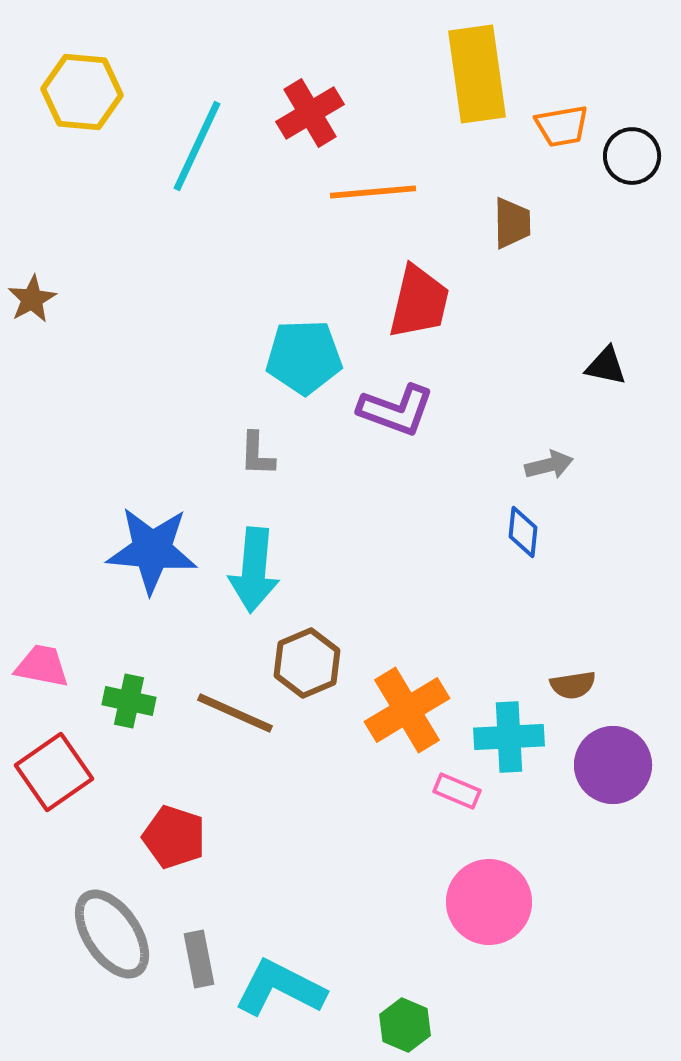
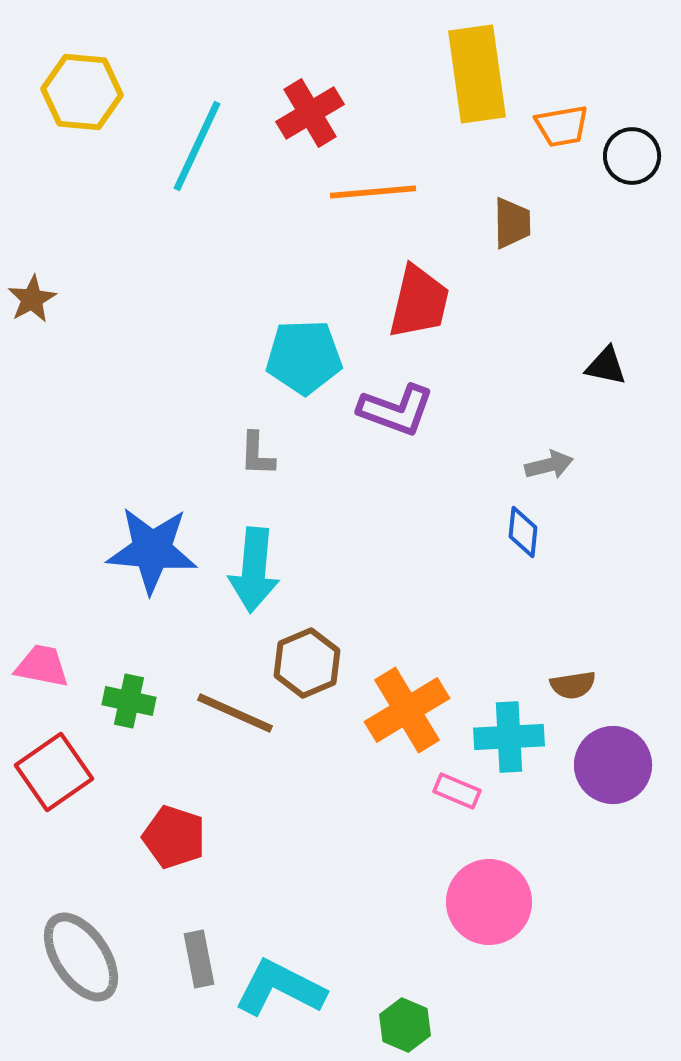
gray ellipse: moved 31 px left, 23 px down
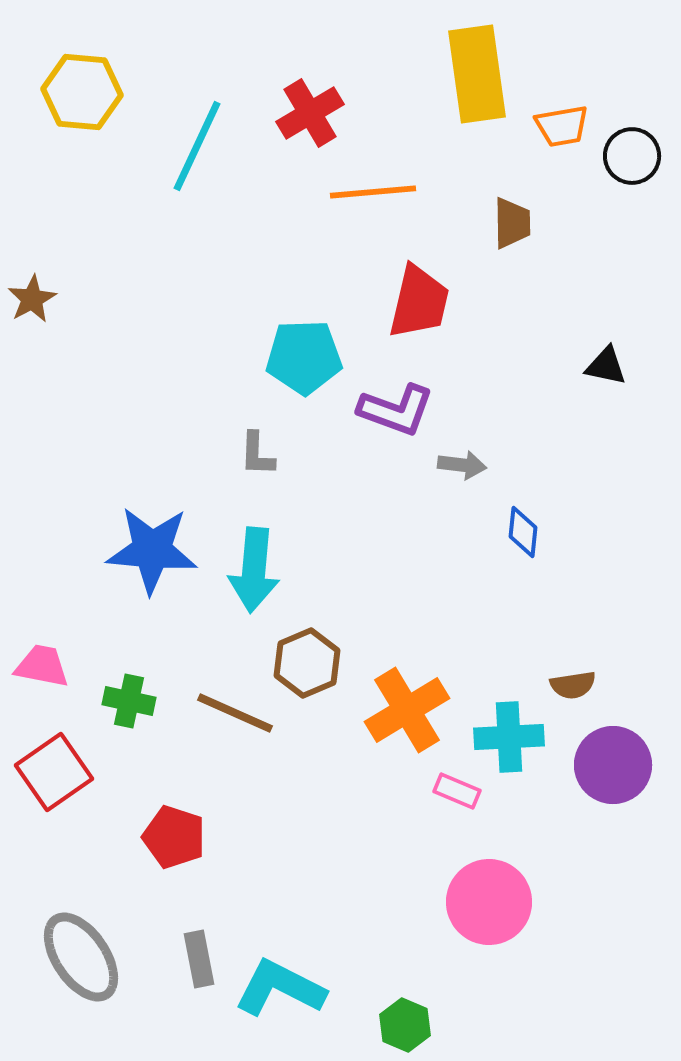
gray arrow: moved 87 px left; rotated 21 degrees clockwise
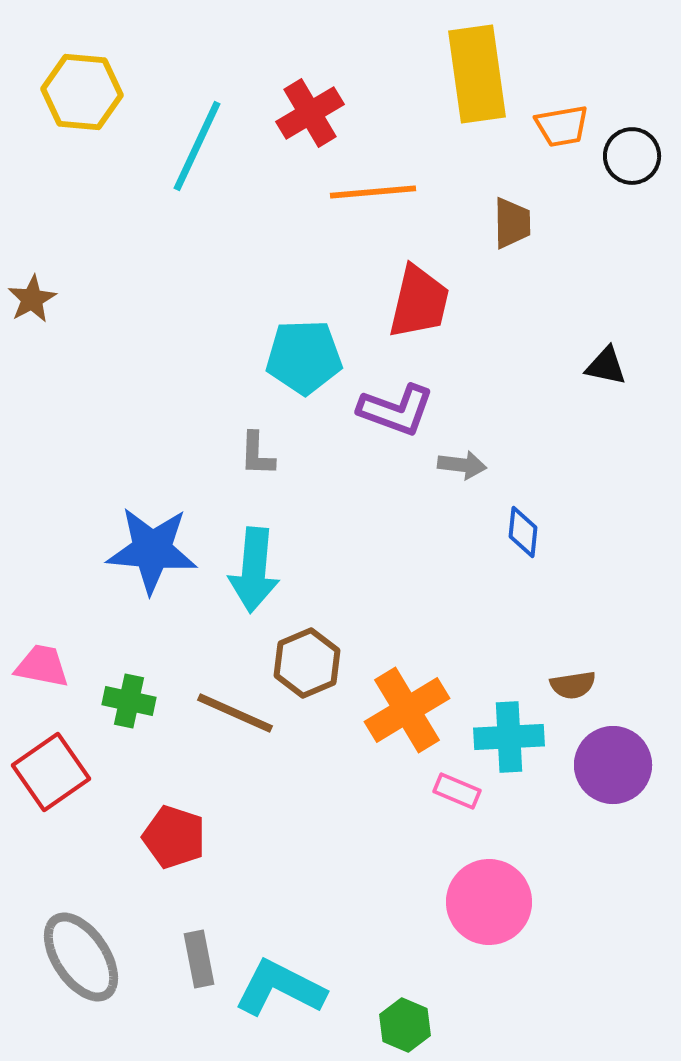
red square: moved 3 px left
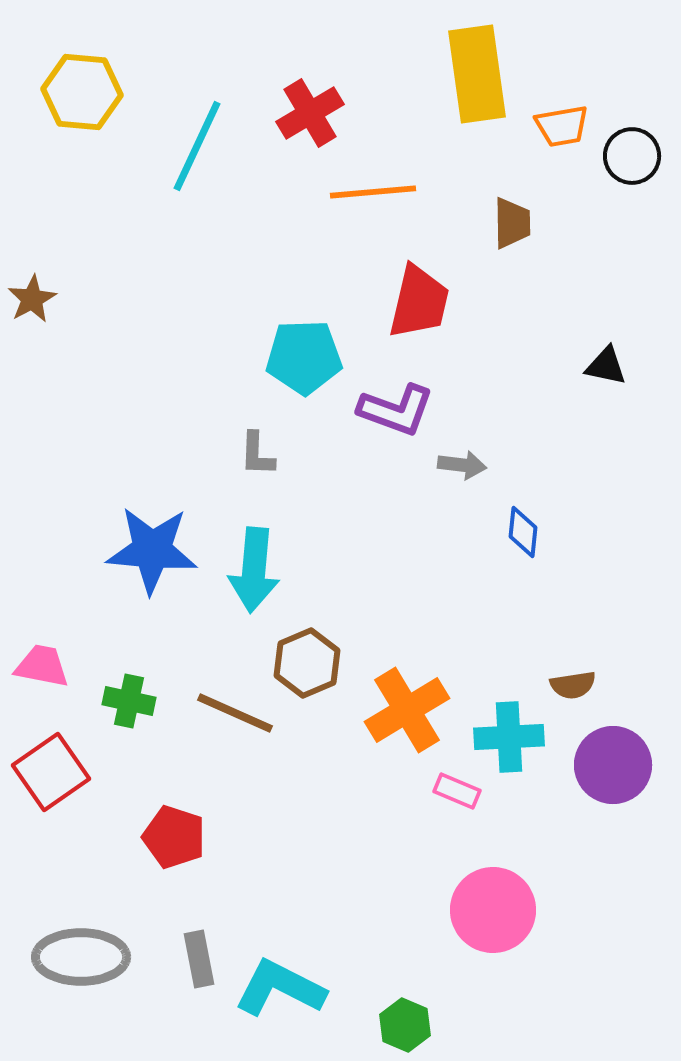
pink circle: moved 4 px right, 8 px down
gray ellipse: rotated 56 degrees counterclockwise
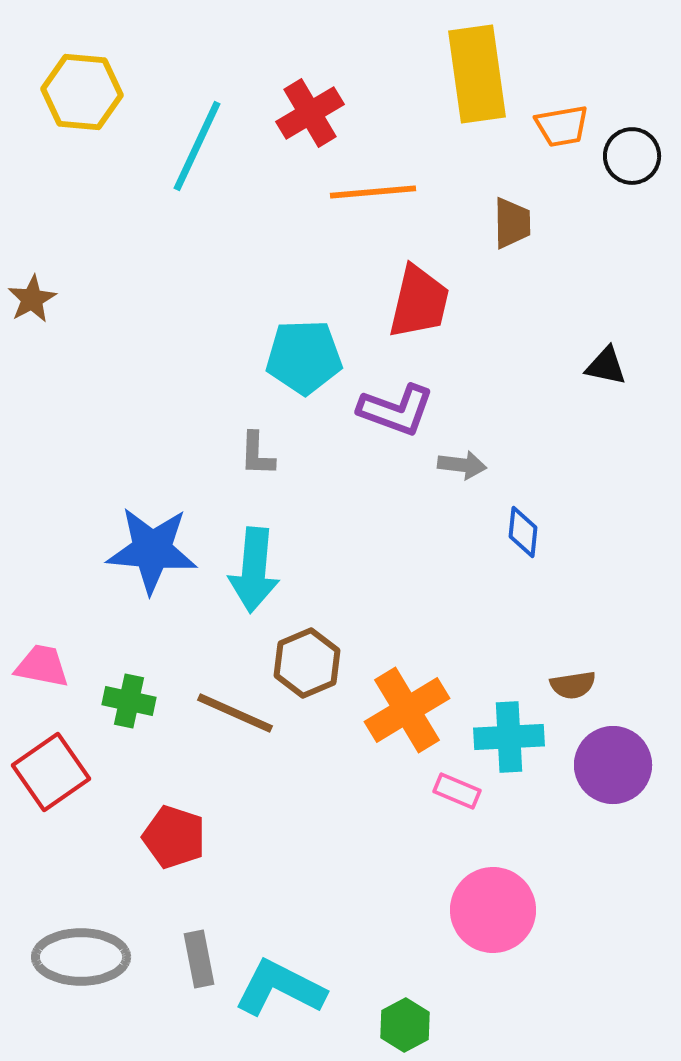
green hexagon: rotated 9 degrees clockwise
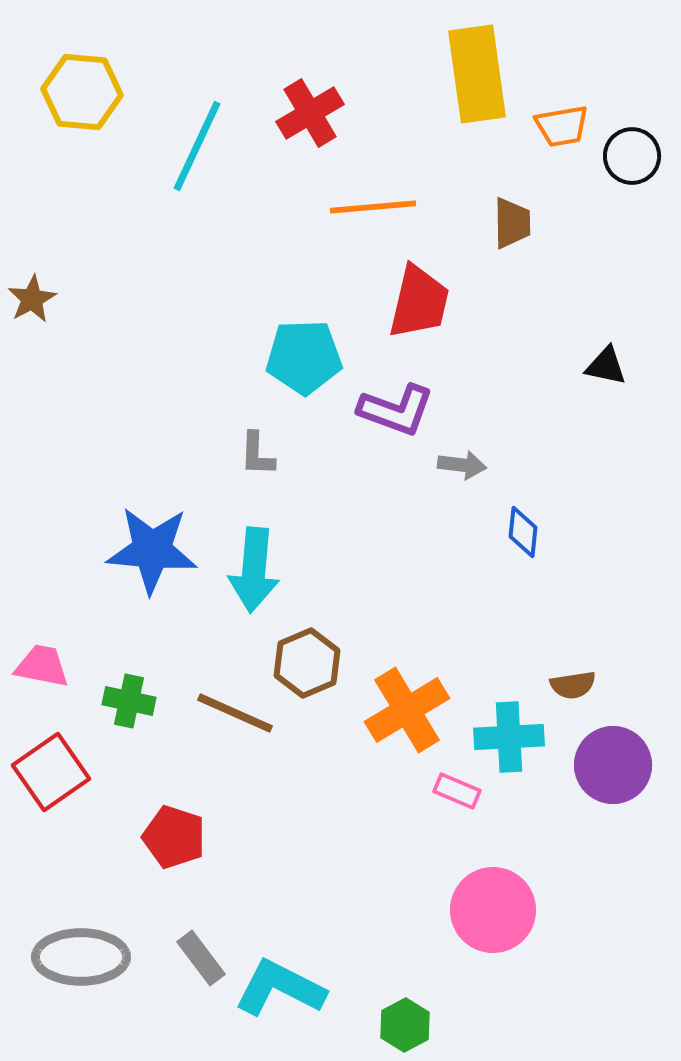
orange line: moved 15 px down
gray rectangle: moved 2 px right, 1 px up; rotated 26 degrees counterclockwise
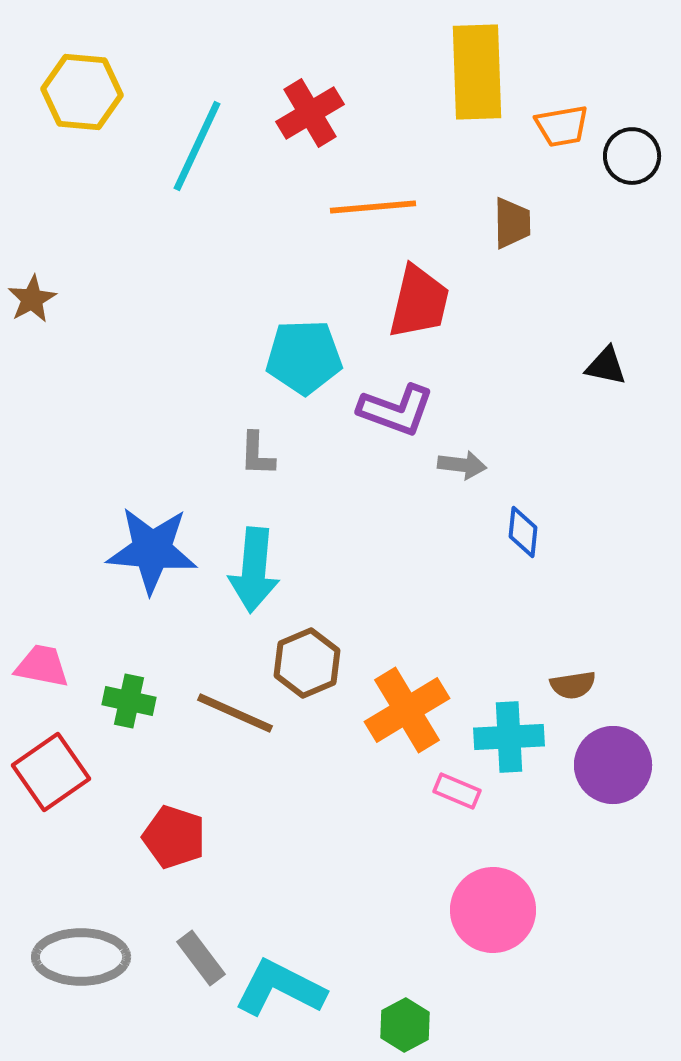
yellow rectangle: moved 2 px up; rotated 6 degrees clockwise
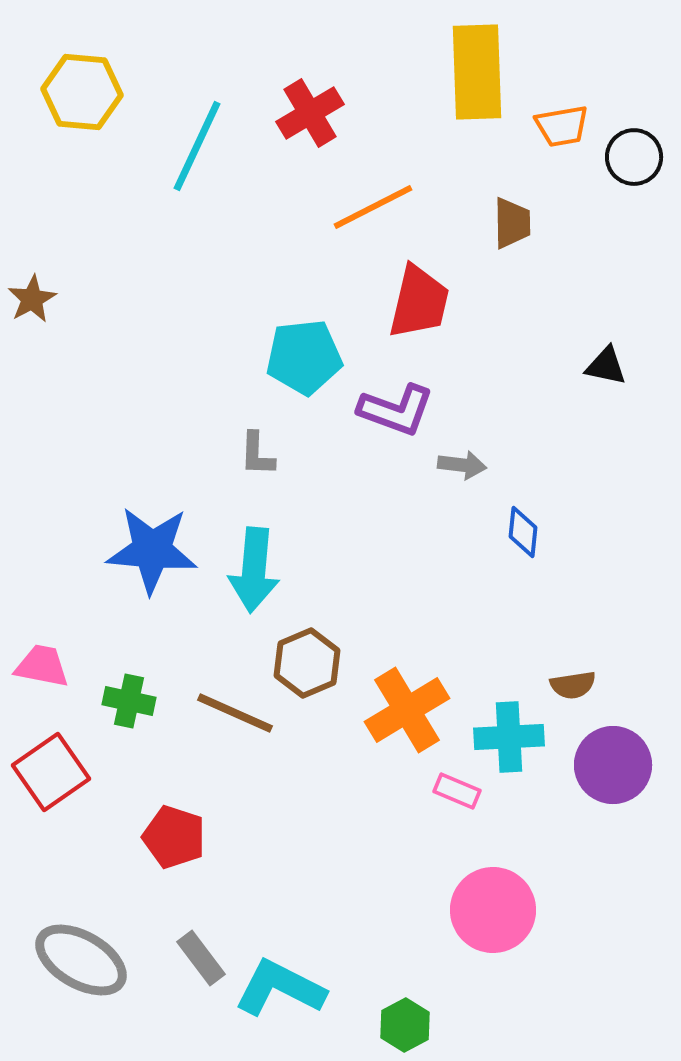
black circle: moved 2 px right, 1 px down
orange line: rotated 22 degrees counterclockwise
cyan pentagon: rotated 4 degrees counterclockwise
gray ellipse: moved 3 px down; rotated 30 degrees clockwise
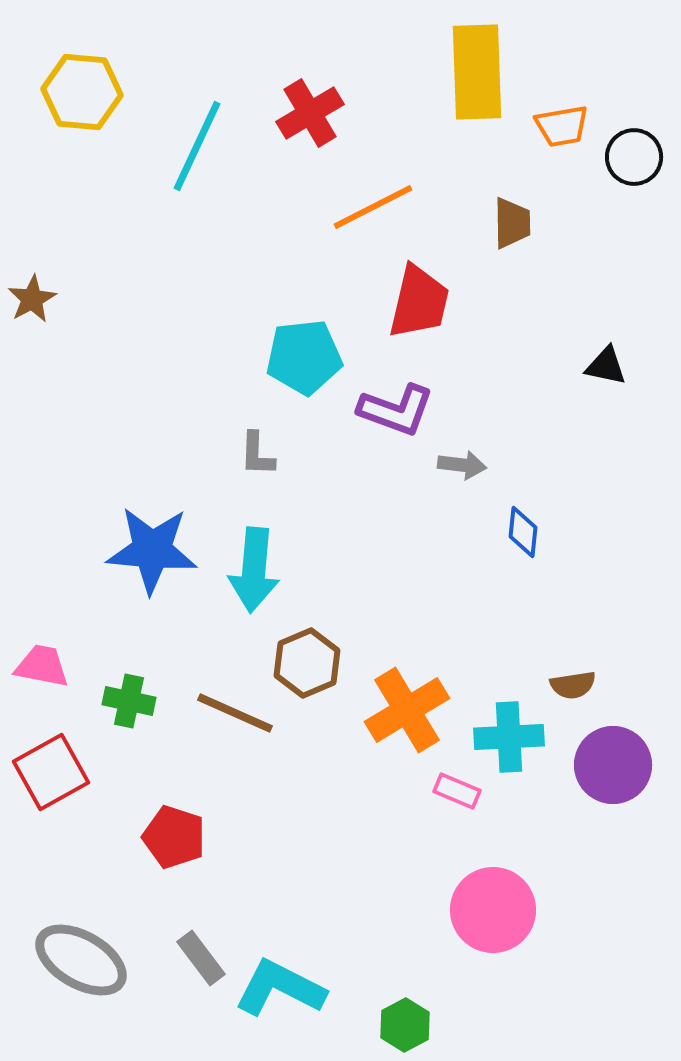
red square: rotated 6 degrees clockwise
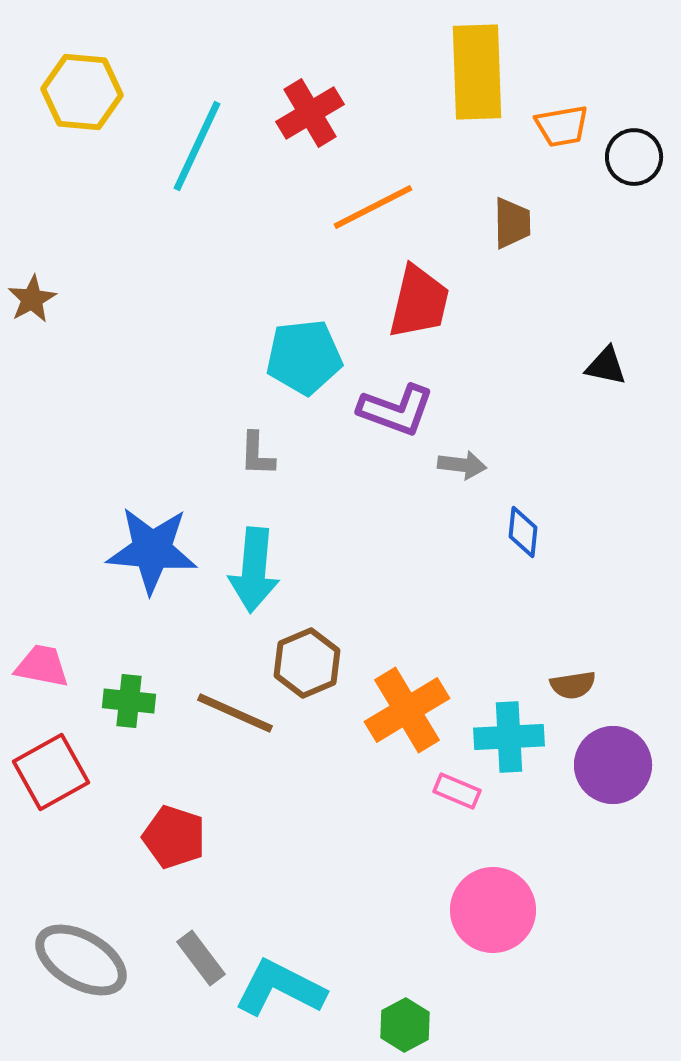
green cross: rotated 6 degrees counterclockwise
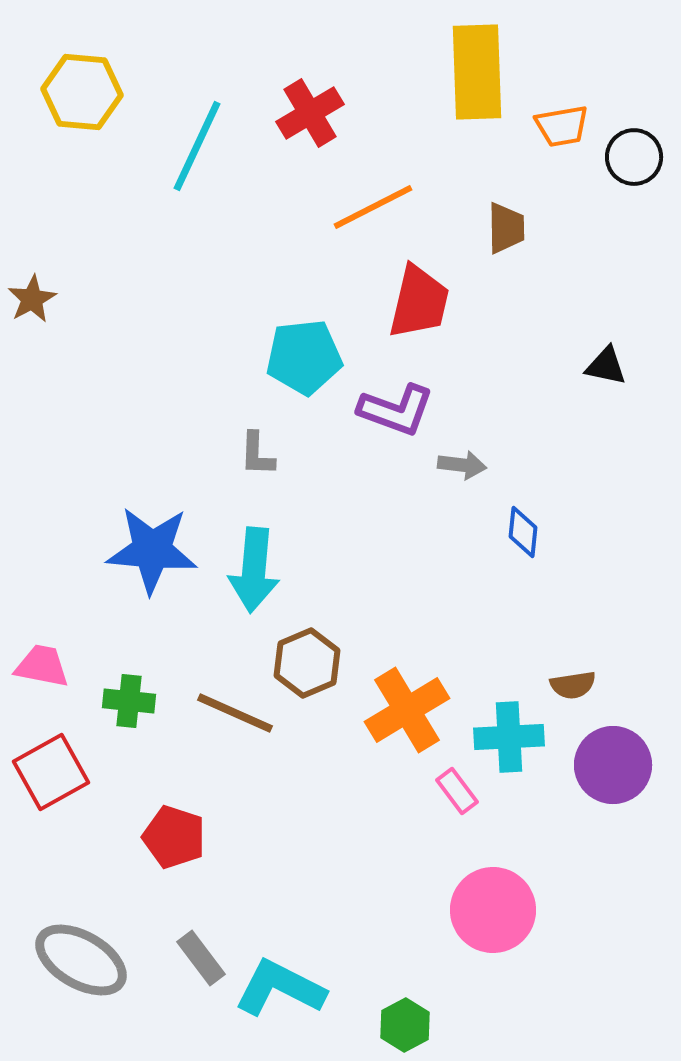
brown trapezoid: moved 6 px left, 5 px down
pink rectangle: rotated 30 degrees clockwise
